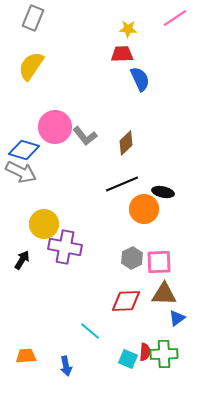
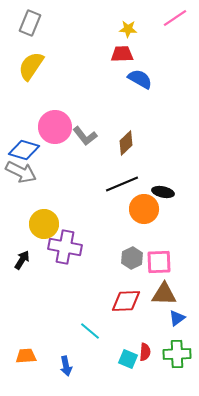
gray rectangle: moved 3 px left, 5 px down
blue semicircle: rotated 35 degrees counterclockwise
green cross: moved 13 px right
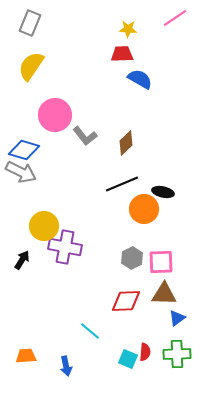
pink circle: moved 12 px up
yellow circle: moved 2 px down
pink square: moved 2 px right
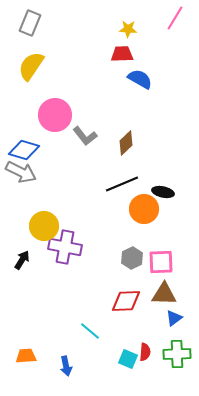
pink line: rotated 25 degrees counterclockwise
blue triangle: moved 3 px left
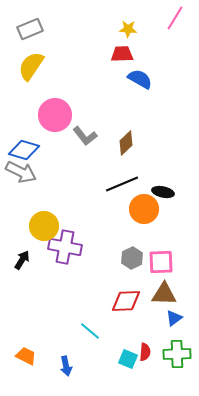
gray rectangle: moved 6 px down; rotated 45 degrees clockwise
orange trapezoid: rotated 30 degrees clockwise
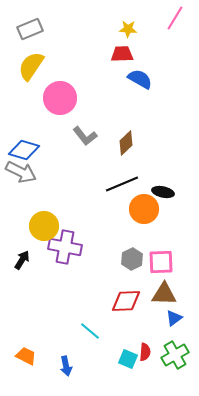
pink circle: moved 5 px right, 17 px up
gray hexagon: moved 1 px down
green cross: moved 2 px left, 1 px down; rotated 28 degrees counterclockwise
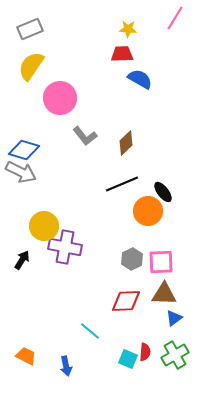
black ellipse: rotated 40 degrees clockwise
orange circle: moved 4 px right, 2 px down
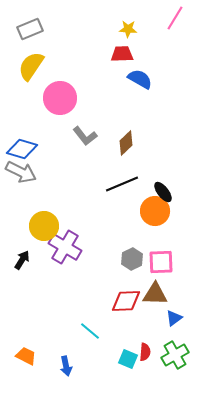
blue diamond: moved 2 px left, 1 px up
orange circle: moved 7 px right
purple cross: rotated 20 degrees clockwise
brown triangle: moved 9 px left
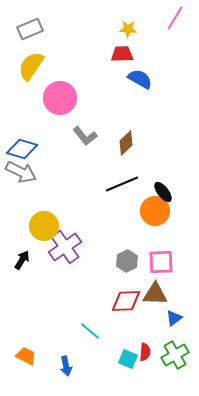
purple cross: rotated 24 degrees clockwise
gray hexagon: moved 5 px left, 2 px down
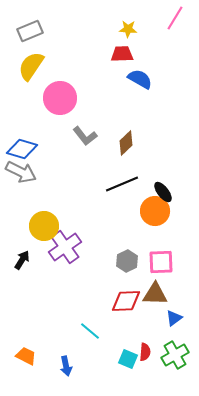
gray rectangle: moved 2 px down
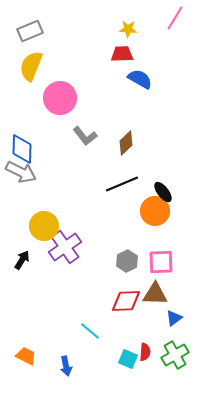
yellow semicircle: rotated 12 degrees counterclockwise
blue diamond: rotated 76 degrees clockwise
